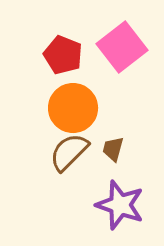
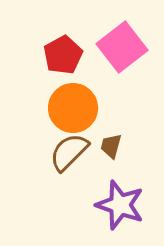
red pentagon: rotated 21 degrees clockwise
brown trapezoid: moved 2 px left, 3 px up
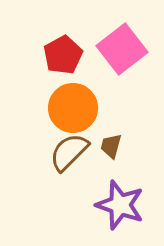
pink square: moved 2 px down
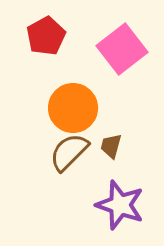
red pentagon: moved 17 px left, 19 px up
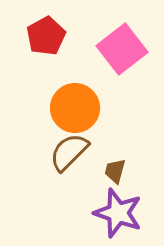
orange circle: moved 2 px right
brown trapezoid: moved 4 px right, 25 px down
purple star: moved 2 px left, 8 px down
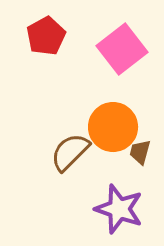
orange circle: moved 38 px right, 19 px down
brown semicircle: moved 1 px right
brown trapezoid: moved 25 px right, 19 px up
purple star: moved 1 px right, 4 px up
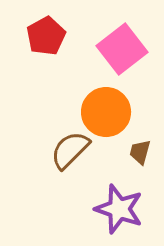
orange circle: moved 7 px left, 15 px up
brown semicircle: moved 2 px up
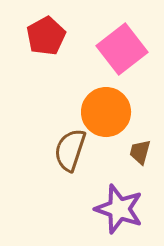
brown semicircle: rotated 27 degrees counterclockwise
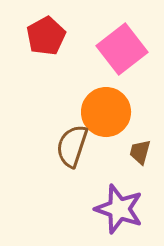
brown semicircle: moved 2 px right, 4 px up
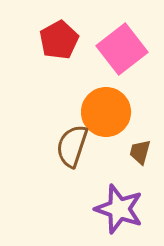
red pentagon: moved 13 px right, 4 px down
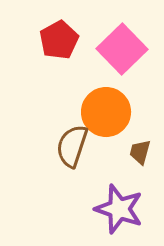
pink square: rotated 6 degrees counterclockwise
